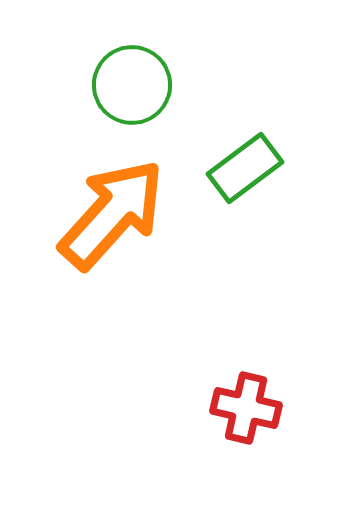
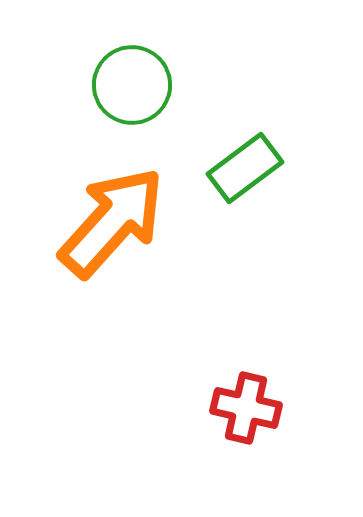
orange arrow: moved 8 px down
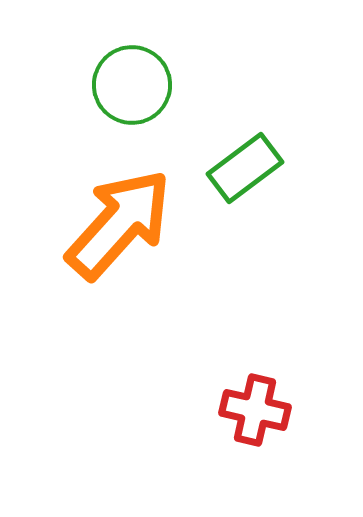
orange arrow: moved 7 px right, 2 px down
red cross: moved 9 px right, 2 px down
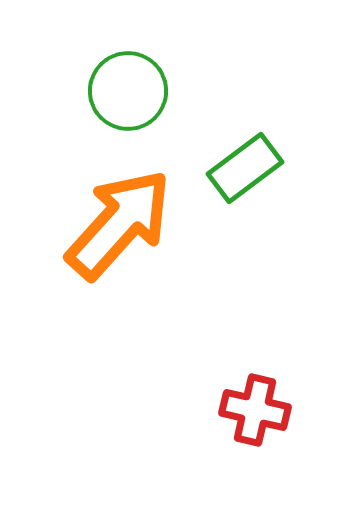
green circle: moved 4 px left, 6 px down
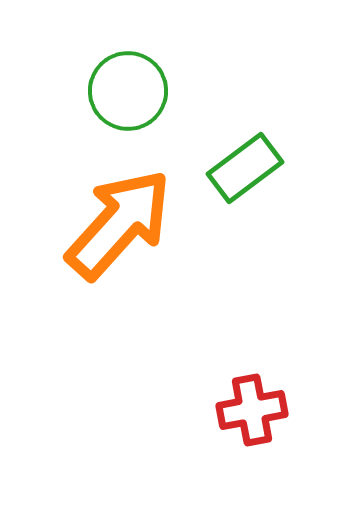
red cross: moved 3 px left; rotated 24 degrees counterclockwise
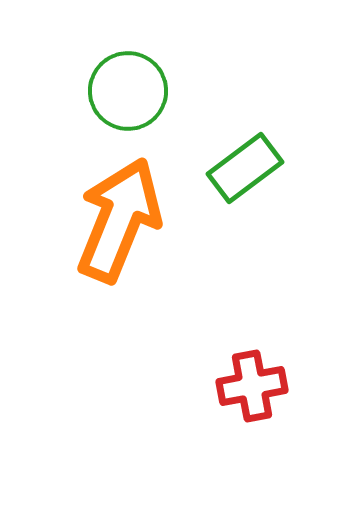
orange arrow: moved 4 px up; rotated 20 degrees counterclockwise
red cross: moved 24 px up
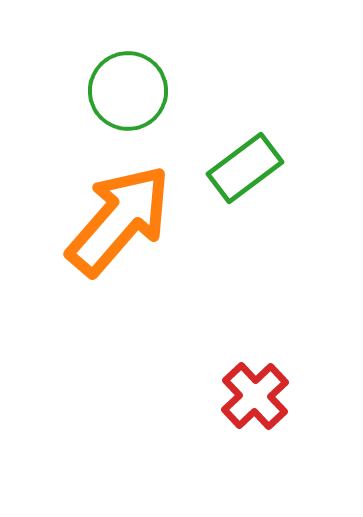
orange arrow: rotated 19 degrees clockwise
red cross: moved 3 px right, 10 px down; rotated 32 degrees counterclockwise
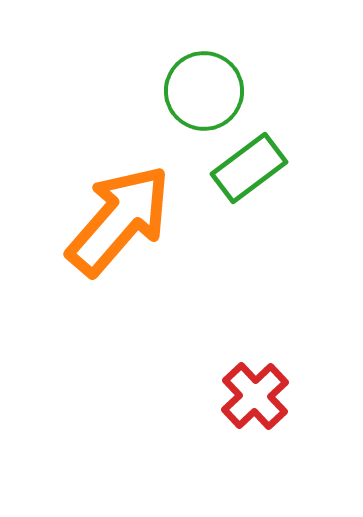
green circle: moved 76 px right
green rectangle: moved 4 px right
